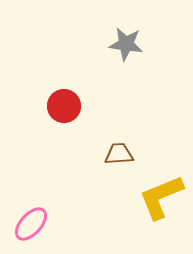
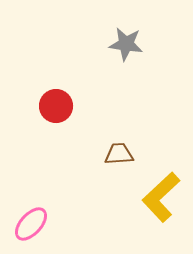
red circle: moved 8 px left
yellow L-shape: rotated 21 degrees counterclockwise
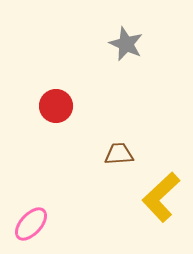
gray star: rotated 16 degrees clockwise
